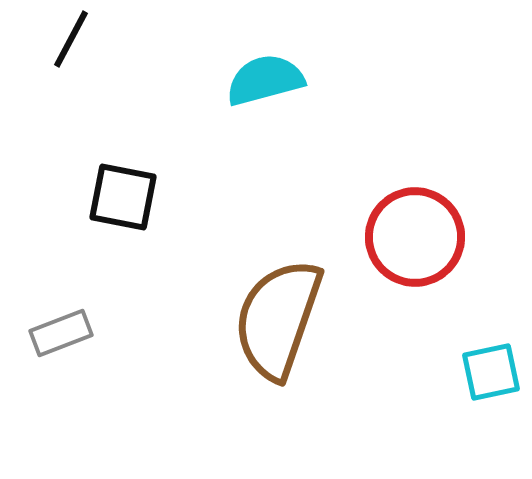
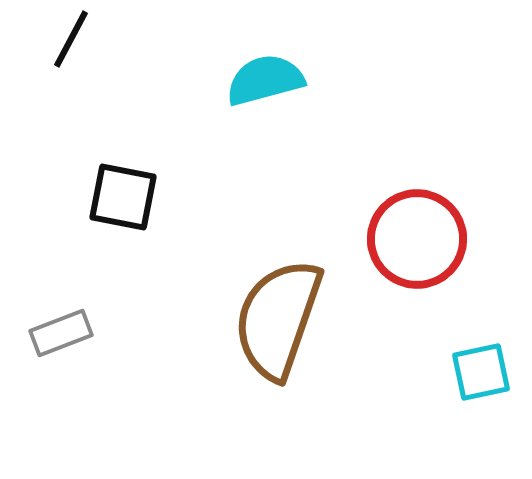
red circle: moved 2 px right, 2 px down
cyan square: moved 10 px left
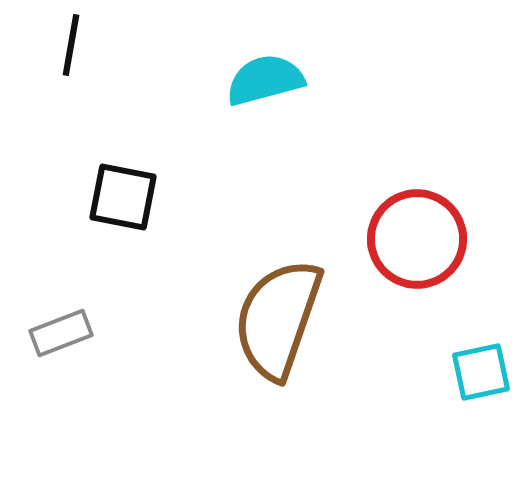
black line: moved 6 px down; rotated 18 degrees counterclockwise
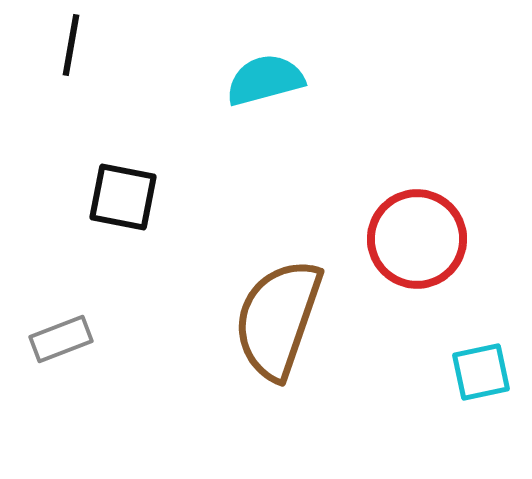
gray rectangle: moved 6 px down
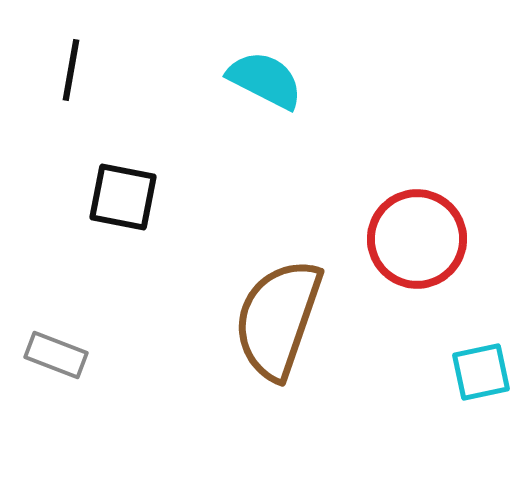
black line: moved 25 px down
cyan semicircle: rotated 42 degrees clockwise
gray rectangle: moved 5 px left, 16 px down; rotated 42 degrees clockwise
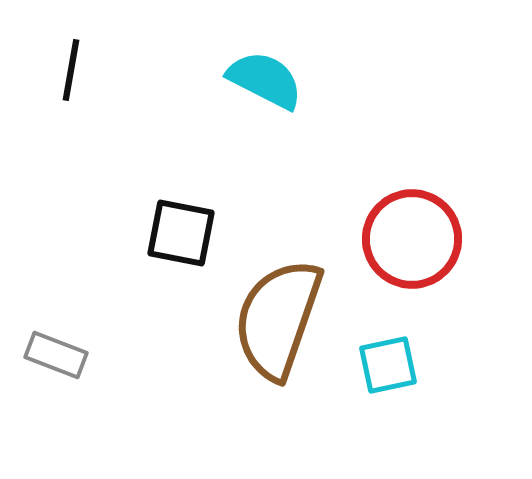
black square: moved 58 px right, 36 px down
red circle: moved 5 px left
cyan square: moved 93 px left, 7 px up
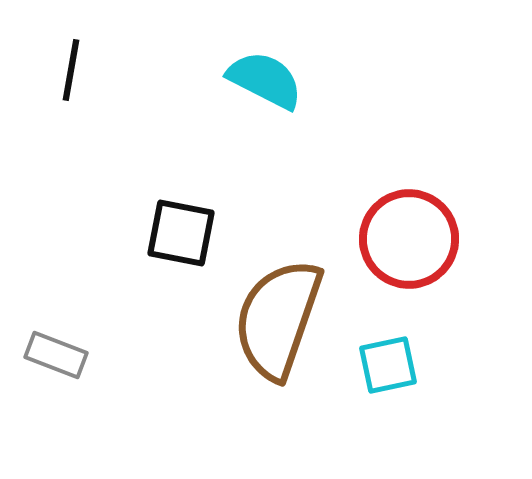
red circle: moved 3 px left
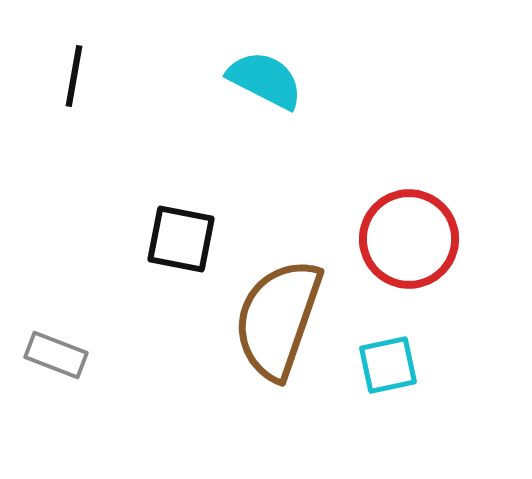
black line: moved 3 px right, 6 px down
black square: moved 6 px down
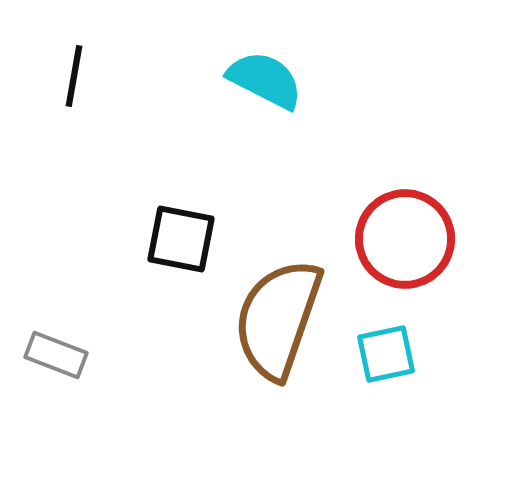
red circle: moved 4 px left
cyan square: moved 2 px left, 11 px up
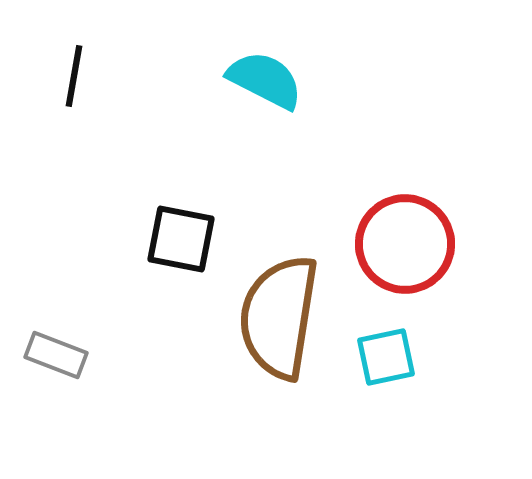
red circle: moved 5 px down
brown semicircle: moved 1 px right, 2 px up; rotated 10 degrees counterclockwise
cyan square: moved 3 px down
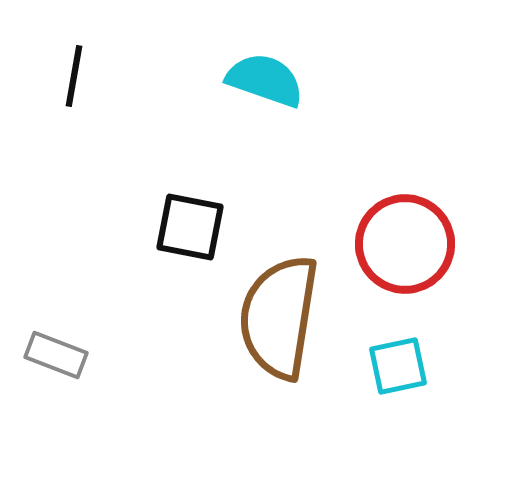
cyan semicircle: rotated 8 degrees counterclockwise
black square: moved 9 px right, 12 px up
cyan square: moved 12 px right, 9 px down
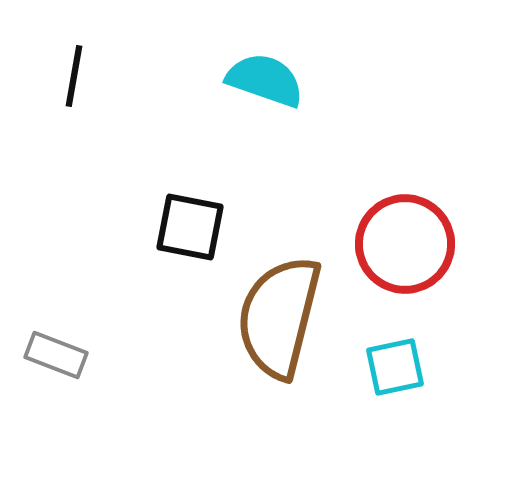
brown semicircle: rotated 5 degrees clockwise
cyan square: moved 3 px left, 1 px down
